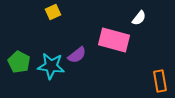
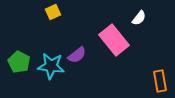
pink rectangle: rotated 36 degrees clockwise
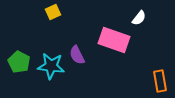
pink rectangle: rotated 32 degrees counterclockwise
purple semicircle: rotated 102 degrees clockwise
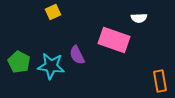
white semicircle: rotated 49 degrees clockwise
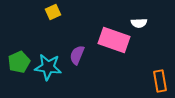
white semicircle: moved 5 px down
purple semicircle: rotated 48 degrees clockwise
green pentagon: rotated 20 degrees clockwise
cyan star: moved 3 px left, 1 px down
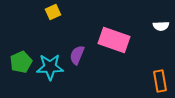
white semicircle: moved 22 px right, 3 px down
green pentagon: moved 2 px right
cyan star: moved 2 px right; rotated 8 degrees counterclockwise
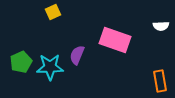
pink rectangle: moved 1 px right
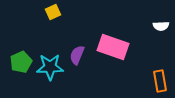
pink rectangle: moved 2 px left, 7 px down
